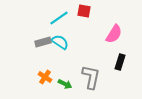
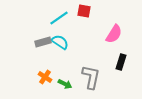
black rectangle: moved 1 px right
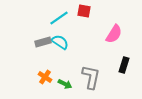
black rectangle: moved 3 px right, 3 px down
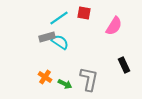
red square: moved 2 px down
pink semicircle: moved 8 px up
gray rectangle: moved 4 px right, 5 px up
black rectangle: rotated 42 degrees counterclockwise
gray L-shape: moved 2 px left, 2 px down
